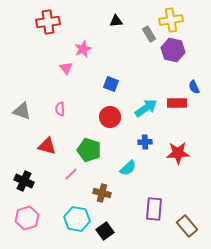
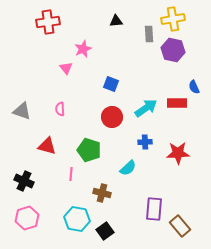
yellow cross: moved 2 px right, 1 px up
gray rectangle: rotated 28 degrees clockwise
red circle: moved 2 px right
pink line: rotated 40 degrees counterclockwise
brown rectangle: moved 7 px left
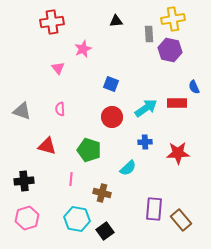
red cross: moved 4 px right
purple hexagon: moved 3 px left
pink triangle: moved 8 px left
pink line: moved 5 px down
black cross: rotated 30 degrees counterclockwise
brown rectangle: moved 1 px right, 6 px up
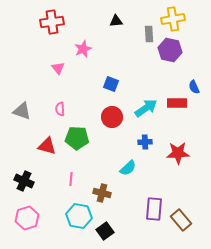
green pentagon: moved 12 px left, 12 px up; rotated 15 degrees counterclockwise
black cross: rotated 30 degrees clockwise
cyan hexagon: moved 2 px right, 3 px up
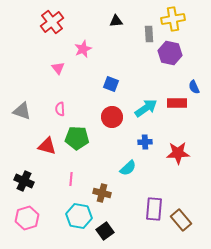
red cross: rotated 30 degrees counterclockwise
purple hexagon: moved 3 px down
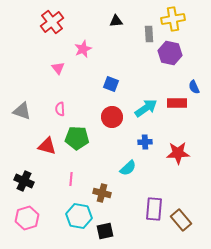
black square: rotated 24 degrees clockwise
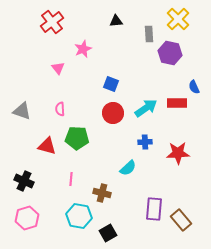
yellow cross: moved 5 px right; rotated 35 degrees counterclockwise
red circle: moved 1 px right, 4 px up
black square: moved 3 px right, 2 px down; rotated 18 degrees counterclockwise
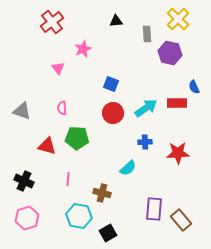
gray rectangle: moved 2 px left
pink semicircle: moved 2 px right, 1 px up
pink line: moved 3 px left
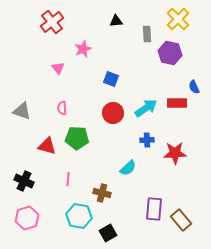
blue square: moved 5 px up
blue cross: moved 2 px right, 2 px up
red star: moved 3 px left
